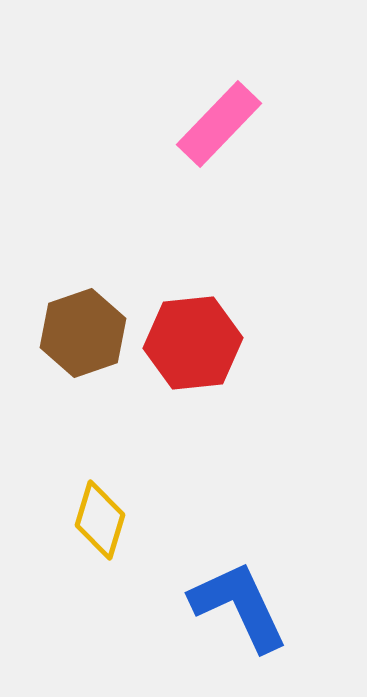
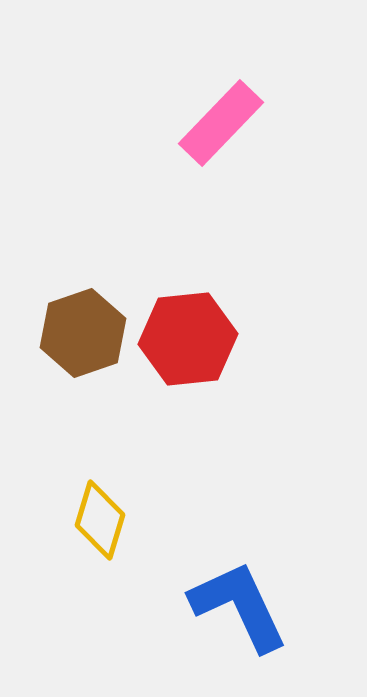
pink rectangle: moved 2 px right, 1 px up
red hexagon: moved 5 px left, 4 px up
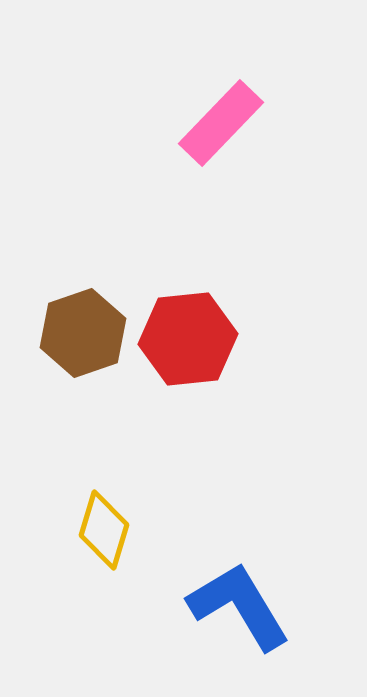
yellow diamond: moved 4 px right, 10 px down
blue L-shape: rotated 6 degrees counterclockwise
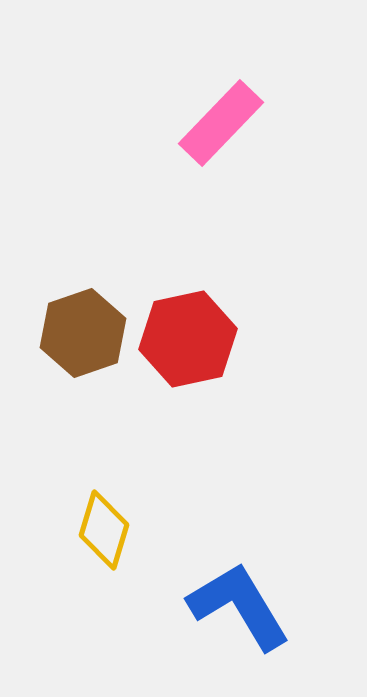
red hexagon: rotated 6 degrees counterclockwise
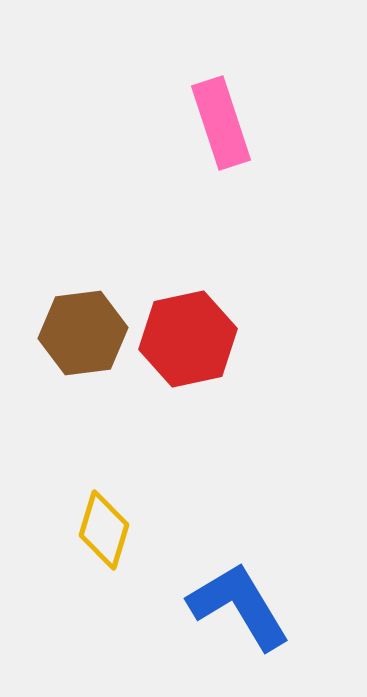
pink rectangle: rotated 62 degrees counterclockwise
brown hexagon: rotated 12 degrees clockwise
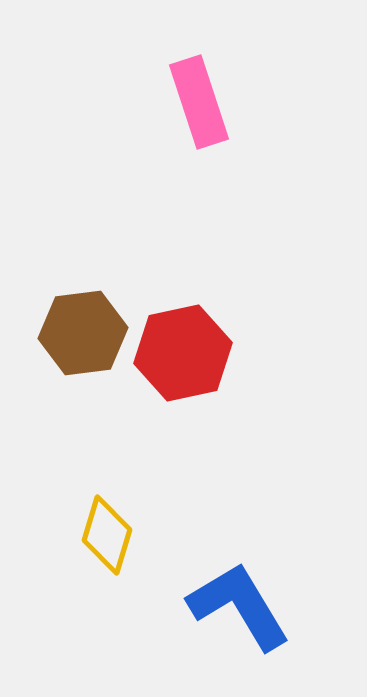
pink rectangle: moved 22 px left, 21 px up
red hexagon: moved 5 px left, 14 px down
yellow diamond: moved 3 px right, 5 px down
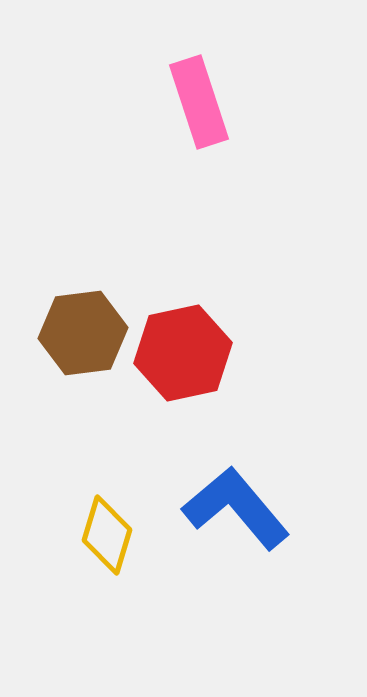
blue L-shape: moved 3 px left, 98 px up; rotated 9 degrees counterclockwise
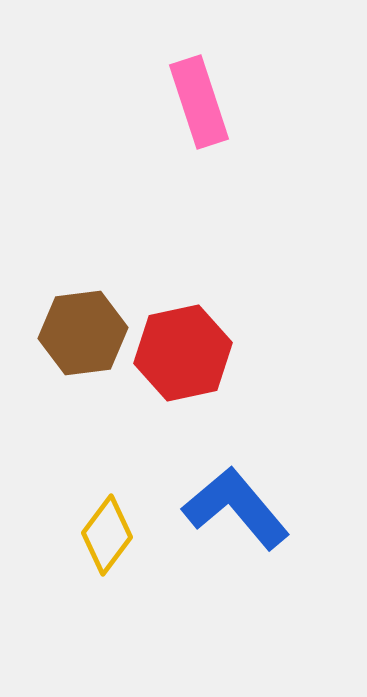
yellow diamond: rotated 20 degrees clockwise
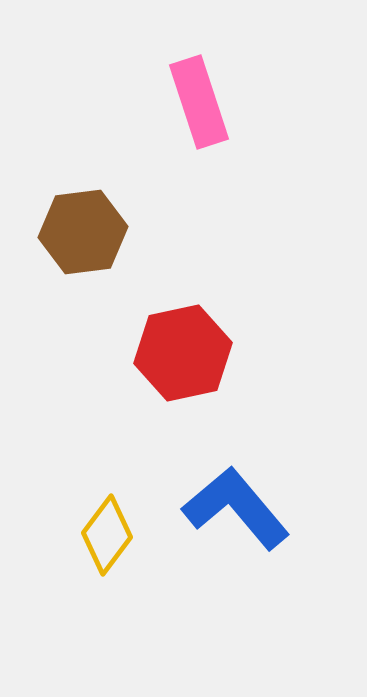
brown hexagon: moved 101 px up
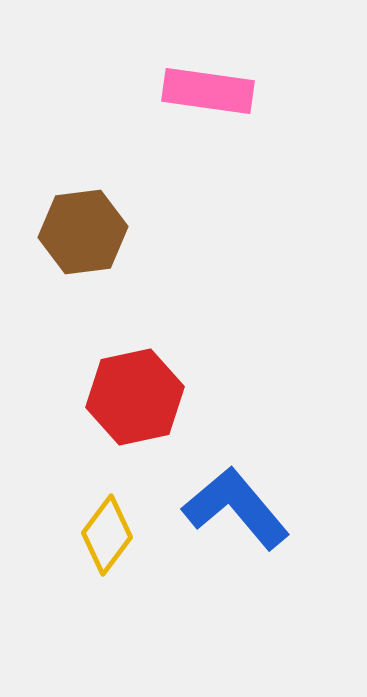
pink rectangle: moved 9 px right, 11 px up; rotated 64 degrees counterclockwise
red hexagon: moved 48 px left, 44 px down
